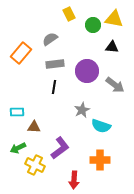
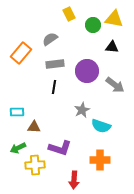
purple L-shape: rotated 55 degrees clockwise
yellow cross: rotated 30 degrees counterclockwise
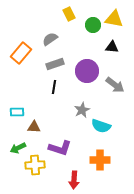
gray rectangle: rotated 12 degrees counterclockwise
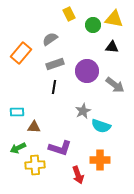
gray star: moved 1 px right, 1 px down
red arrow: moved 4 px right, 5 px up; rotated 24 degrees counterclockwise
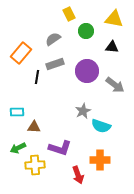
green circle: moved 7 px left, 6 px down
gray semicircle: moved 3 px right
black line: moved 17 px left, 10 px up
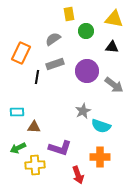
yellow rectangle: rotated 16 degrees clockwise
orange rectangle: rotated 15 degrees counterclockwise
gray arrow: moved 1 px left
orange cross: moved 3 px up
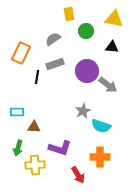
gray arrow: moved 6 px left
green arrow: rotated 49 degrees counterclockwise
red arrow: rotated 12 degrees counterclockwise
